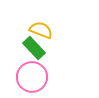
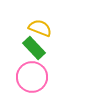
yellow semicircle: moved 1 px left, 2 px up
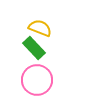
pink circle: moved 5 px right, 3 px down
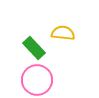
yellow semicircle: moved 23 px right, 5 px down; rotated 15 degrees counterclockwise
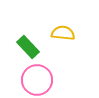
green rectangle: moved 6 px left, 1 px up
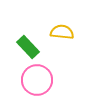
yellow semicircle: moved 1 px left, 1 px up
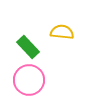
pink circle: moved 8 px left
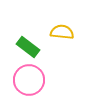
green rectangle: rotated 10 degrees counterclockwise
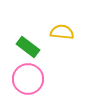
pink circle: moved 1 px left, 1 px up
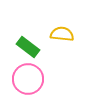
yellow semicircle: moved 2 px down
